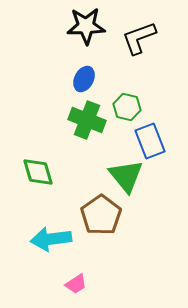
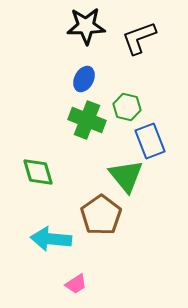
cyan arrow: rotated 12 degrees clockwise
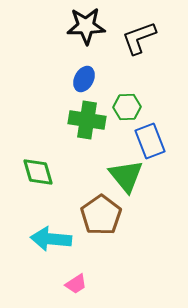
green hexagon: rotated 16 degrees counterclockwise
green cross: rotated 12 degrees counterclockwise
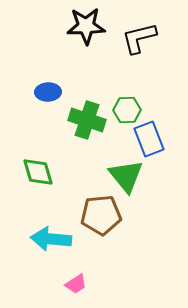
black L-shape: rotated 6 degrees clockwise
blue ellipse: moved 36 px left, 13 px down; rotated 60 degrees clockwise
green hexagon: moved 3 px down
green cross: rotated 9 degrees clockwise
blue rectangle: moved 1 px left, 2 px up
brown pentagon: rotated 30 degrees clockwise
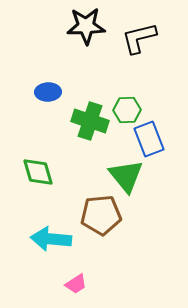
green cross: moved 3 px right, 1 px down
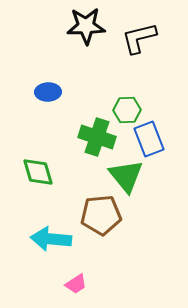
green cross: moved 7 px right, 16 px down
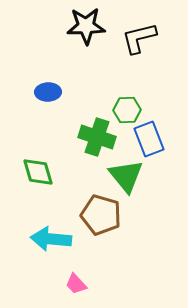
brown pentagon: rotated 21 degrees clockwise
pink trapezoid: rotated 80 degrees clockwise
